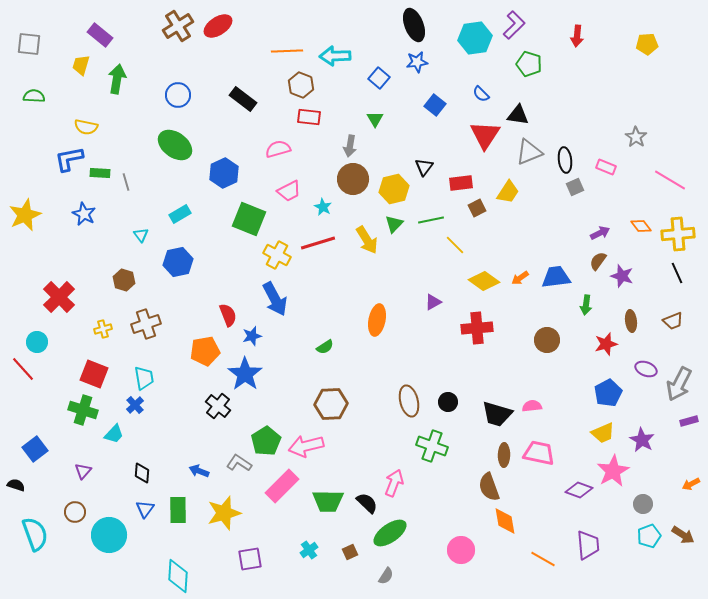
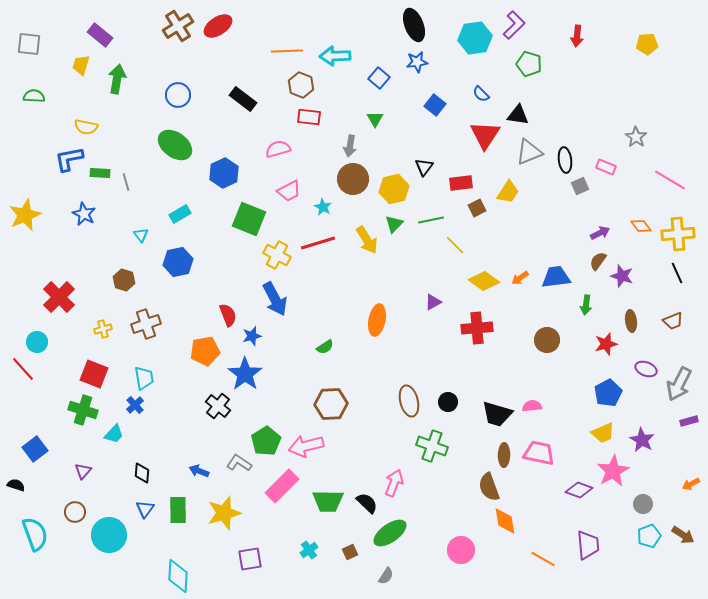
gray square at (575, 187): moved 5 px right, 1 px up
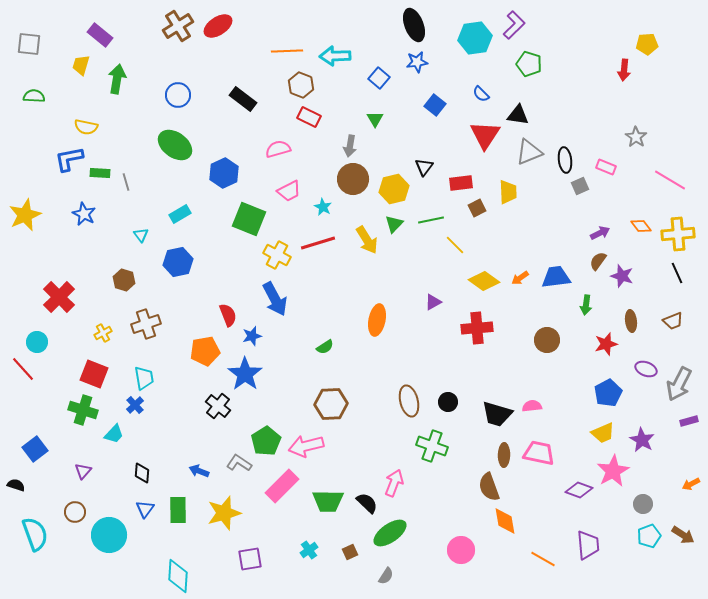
red arrow at (577, 36): moved 47 px right, 34 px down
red rectangle at (309, 117): rotated 20 degrees clockwise
yellow trapezoid at (508, 192): rotated 35 degrees counterclockwise
yellow cross at (103, 329): moved 4 px down; rotated 12 degrees counterclockwise
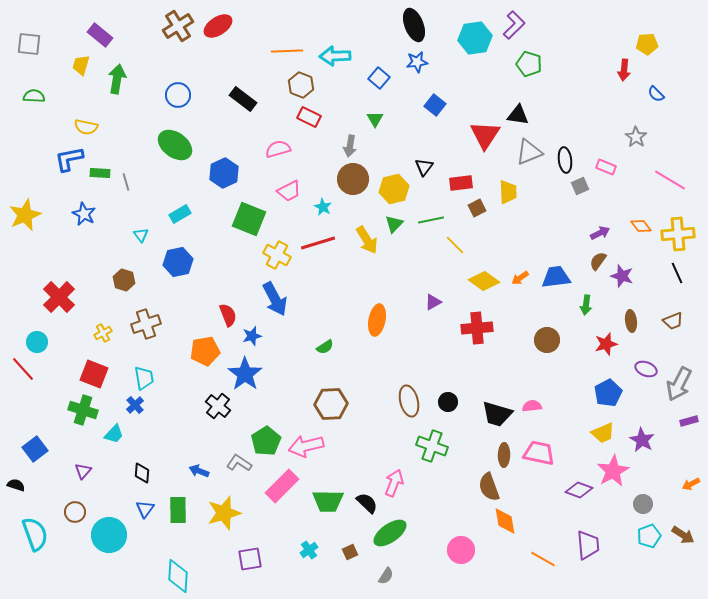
blue semicircle at (481, 94): moved 175 px right
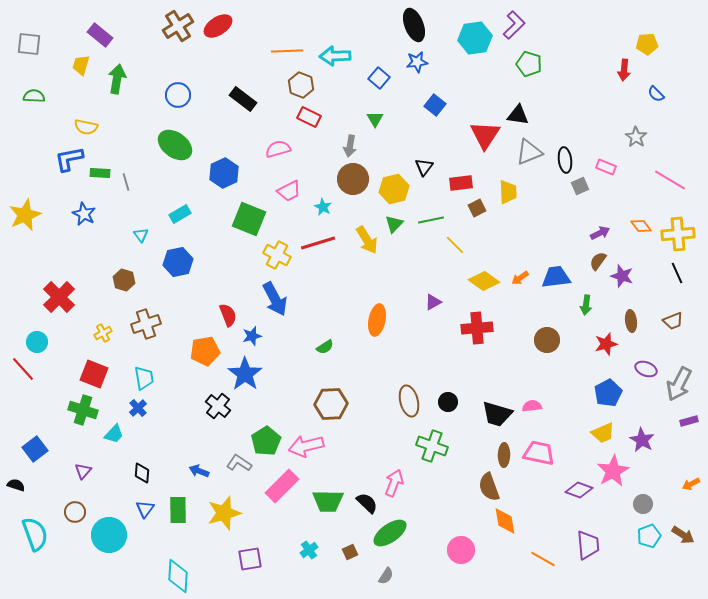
blue cross at (135, 405): moved 3 px right, 3 px down
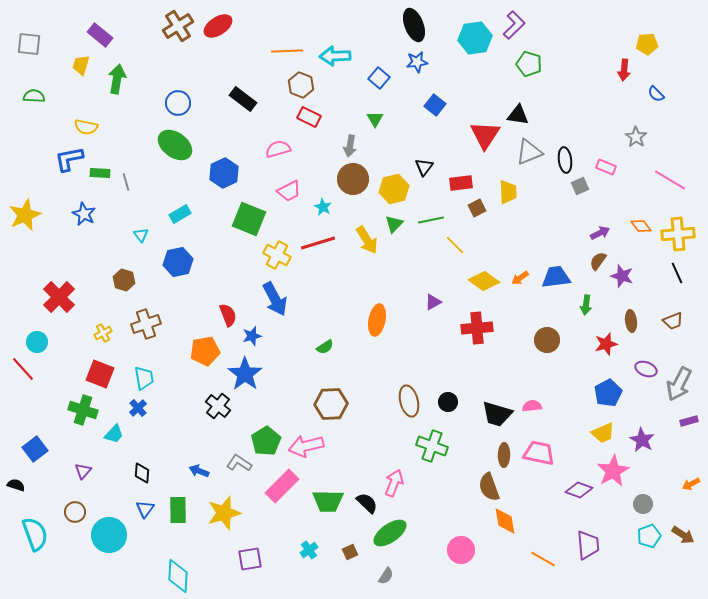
blue circle at (178, 95): moved 8 px down
red square at (94, 374): moved 6 px right
